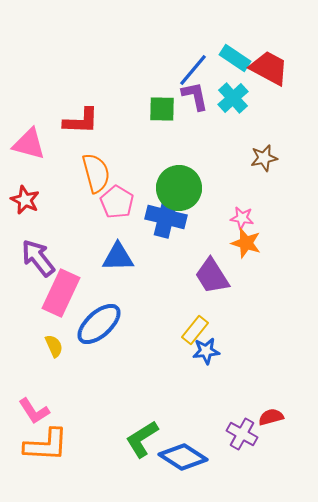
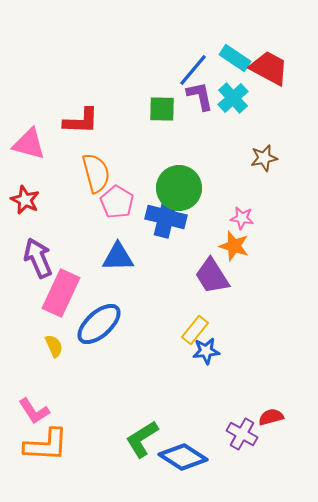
purple L-shape: moved 5 px right
orange star: moved 12 px left, 3 px down
purple arrow: rotated 15 degrees clockwise
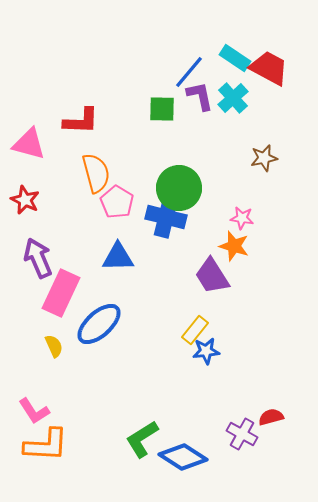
blue line: moved 4 px left, 2 px down
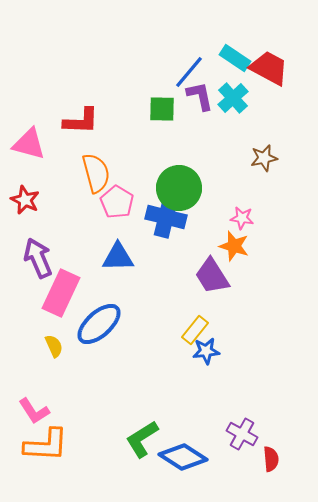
red semicircle: moved 42 px down; rotated 100 degrees clockwise
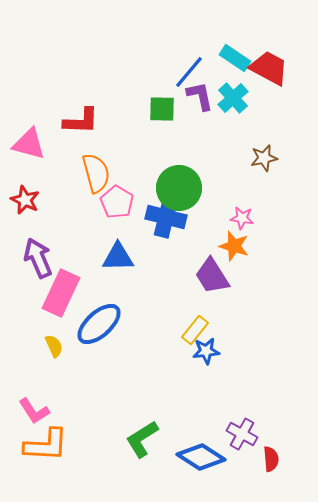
blue diamond: moved 18 px right
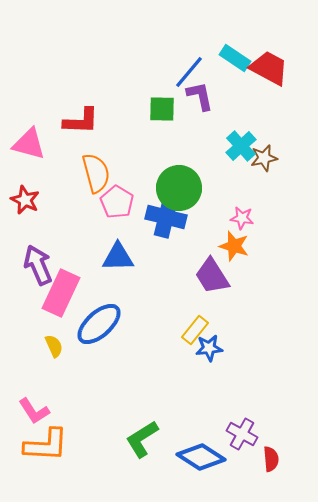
cyan cross: moved 8 px right, 48 px down
purple arrow: moved 7 px down
blue star: moved 3 px right, 3 px up
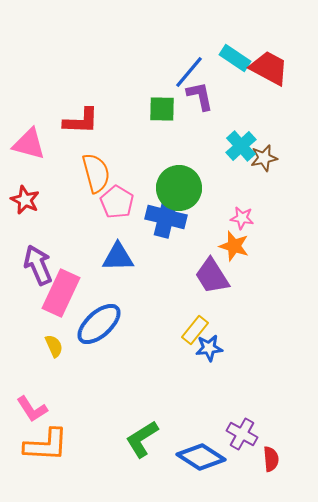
pink L-shape: moved 2 px left, 2 px up
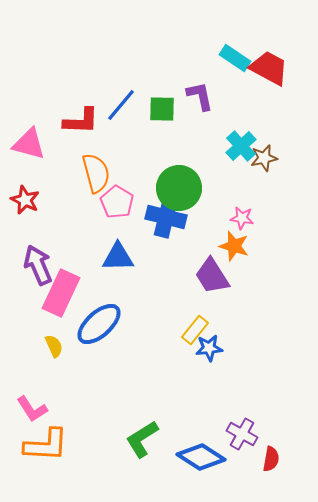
blue line: moved 68 px left, 33 px down
red semicircle: rotated 15 degrees clockwise
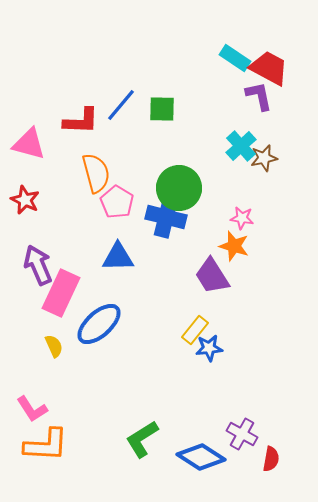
purple L-shape: moved 59 px right
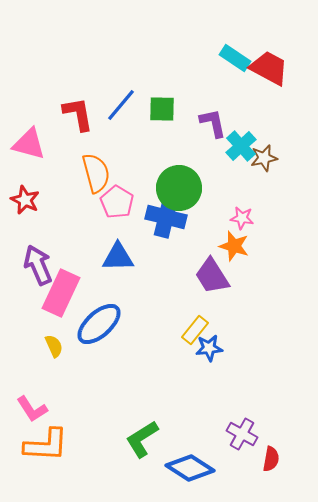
purple L-shape: moved 46 px left, 27 px down
red L-shape: moved 3 px left, 7 px up; rotated 102 degrees counterclockwise
blue diamond: moved 11 px left, 11 px down
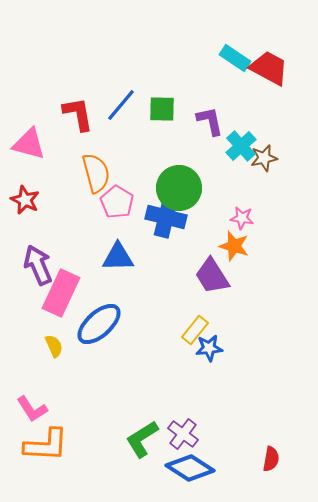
purple L-shape: moved 3 px left, 2 px up
purple cross: moved 59 px left; rotated 8 degrees clockwise
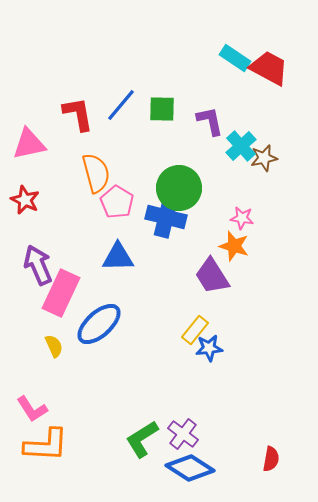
pink triangle: rotated 27 degrees counterclockwise
